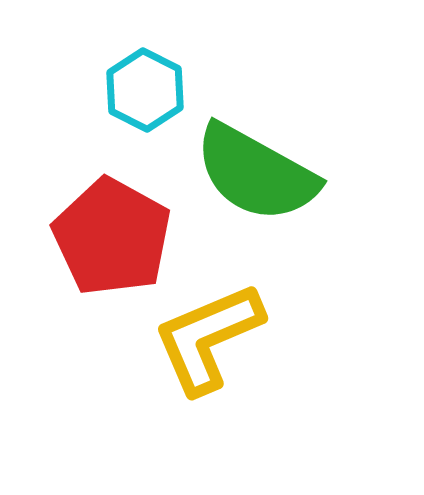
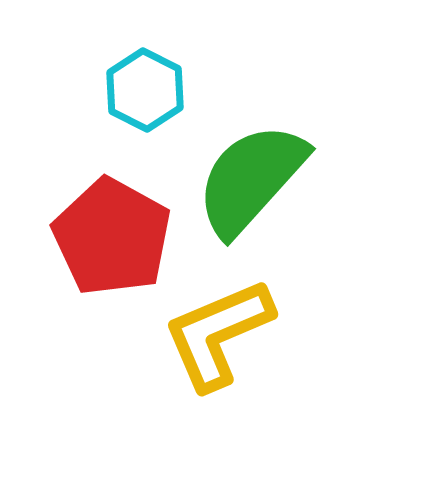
green semicircle: moved 5 px left, 6 px down; rotated 103 degrees clockwise
yellow L-shape: moved 10 px right, 4 px up
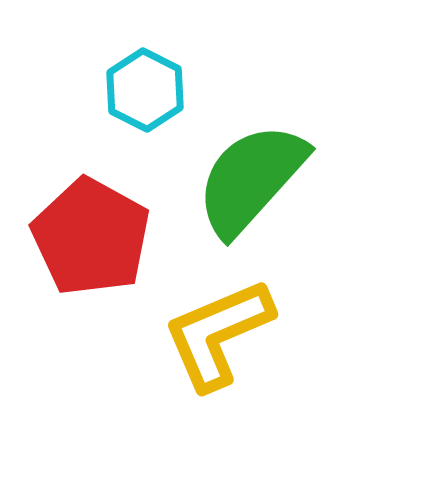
red pentagon: moved 21 px left
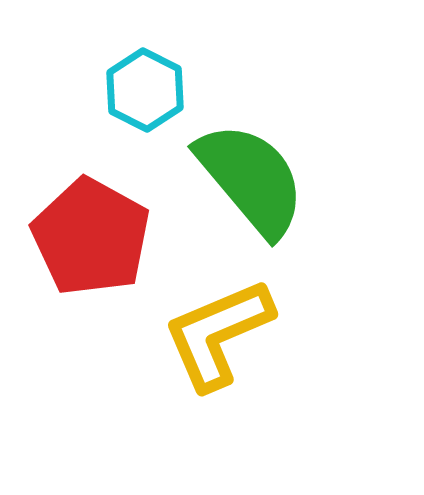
green semicircle: rotated 98 degrees clockwise
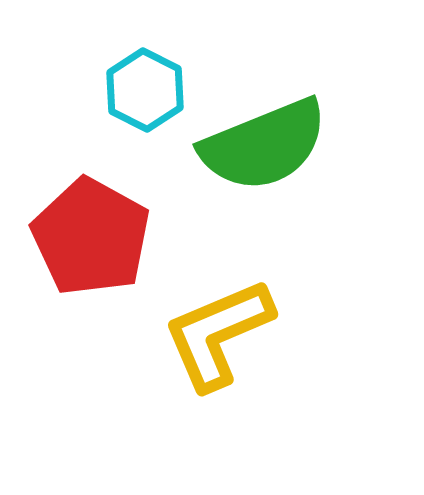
green semicircle: moved 13 px right, 34 px up; rotated 108 degrees clockwise
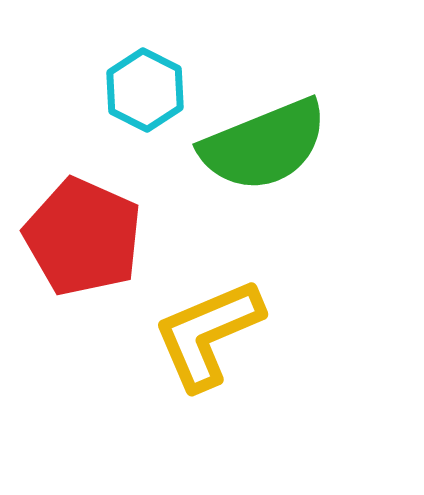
red pentagon: moved 8 px left; rotated 5 degrees counterclockwise
yellow L-shape: moved 10 px left
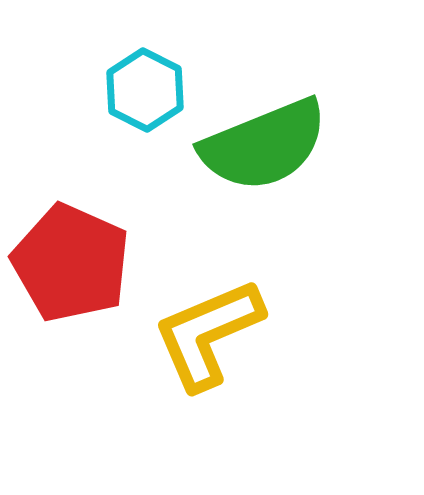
red pentagon: moved 12 px left, 26 px down
